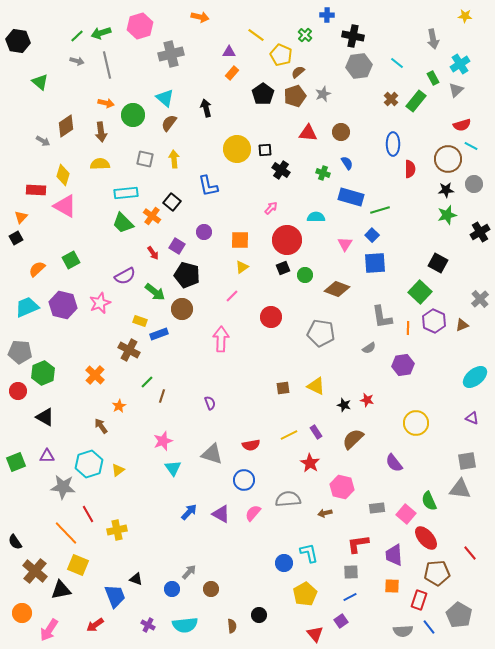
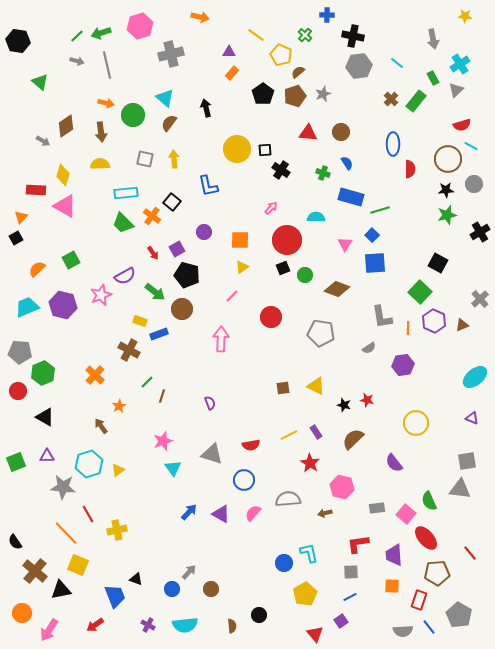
purple square at (177, 246): moved 3 px down; rotated 28 degrees clockwise
pink star at (100, 303): moved 1 px right, 8 px up
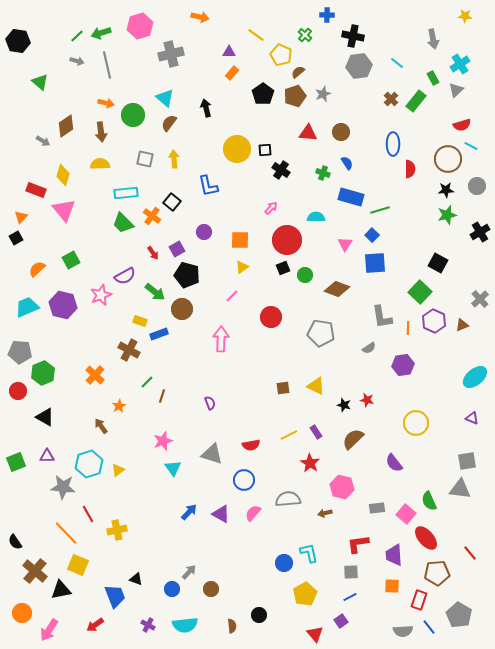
gray circle at (474, 184): moved 3 px right, 2 px down
red rectangle at (36, 190): rotated 18 degrees clockwise
pink triangle at (65, 206): moved 1 px left, 4 px down; rotated 20 degrees clockwise
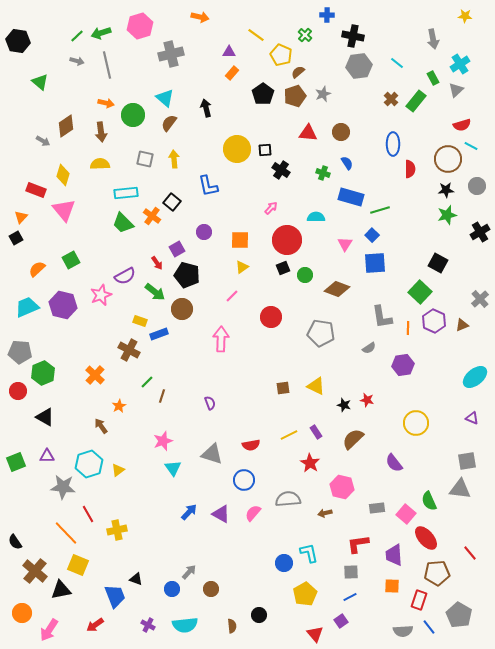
red arrow at (153, 253): moved 4 px right, 10 px down
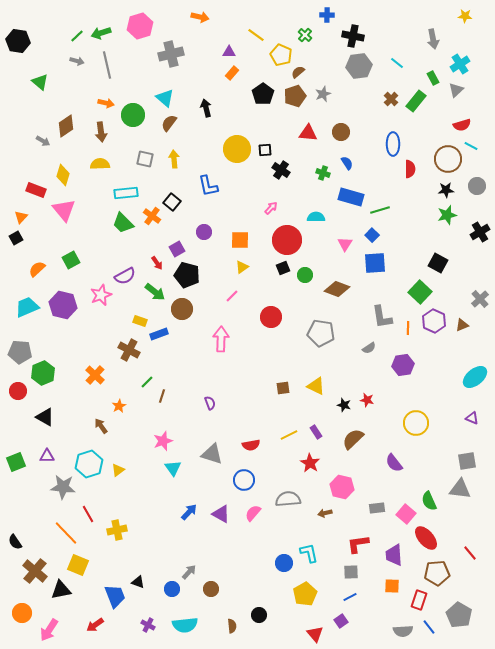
black triangle at (136, 579): moved 2 px right, 3 px down
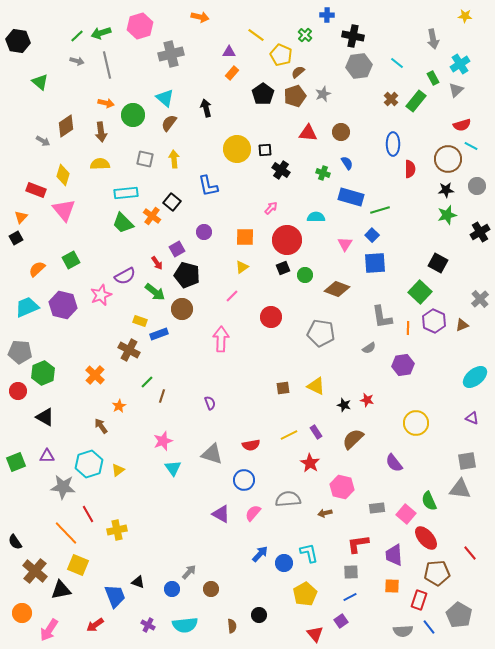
orange square at (240, 240): moved 5 px right, 3 px up
blue arrow at (189, 512): moved 71 px right, 42 px down
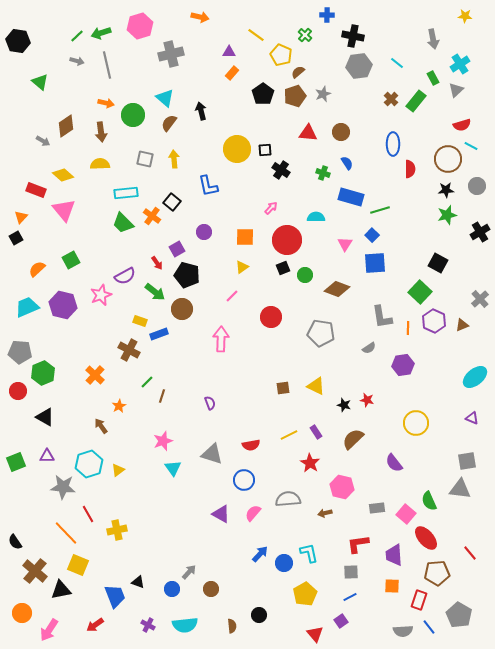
black arrow at (206, 108): moved 5 px left, 3 px down
yellow diamond at (63, 175): rotated 65 degrees counterclockwise
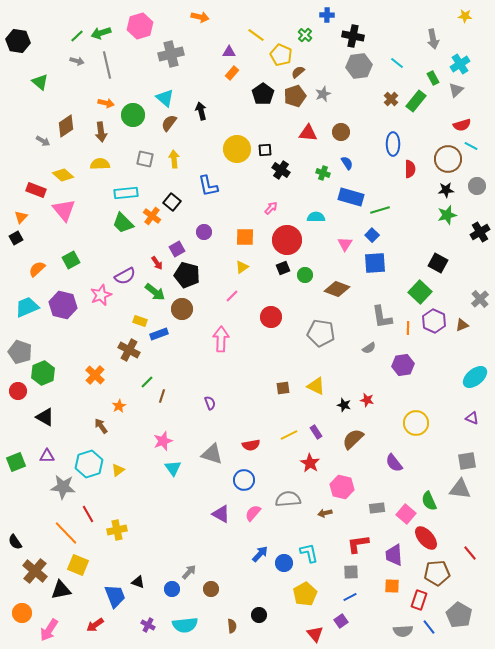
gray pentagon at (20, 352): rotated 15 degrees clockwise
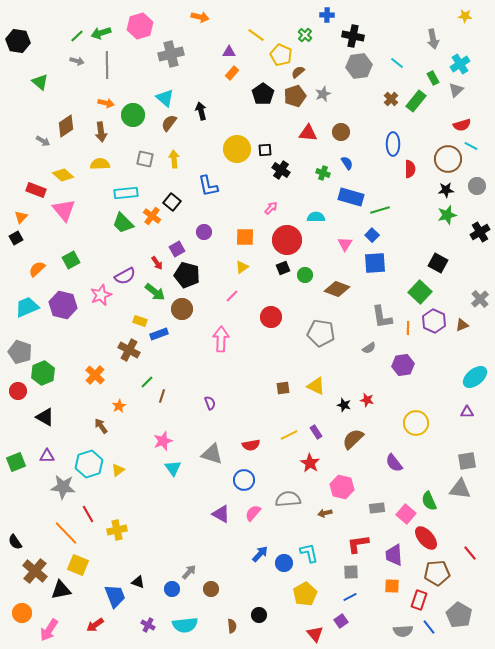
gray line at (107, 65): rotated 12 degrees clockwise
purple triangle at (472, 418): moved 5 px left, 6 px up; rotated 24 degrees counterclockwise
